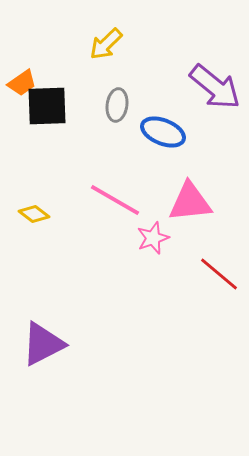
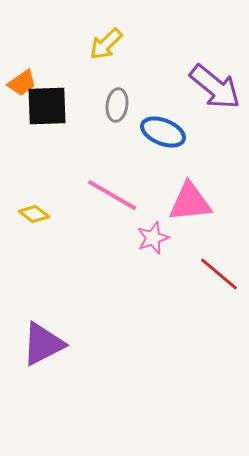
pink line: moved 3 px left, 5 px up
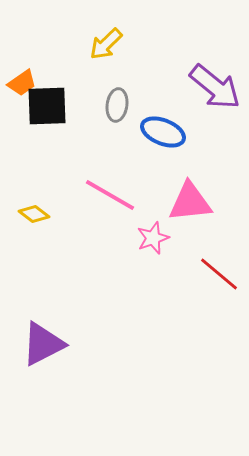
pink line: moved 2 px left
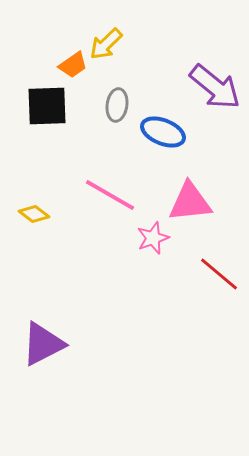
orange trapezoid: moved 51 px right, 18 px up
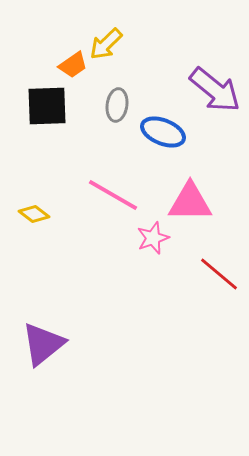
purple arrow: moved 3 px down
pink line: moved 3 px right
pink triangle: rotated 6 degrees clockwise
purple triangle: rotated 12 degrees counterclockwise
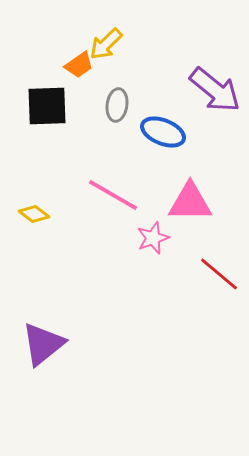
orange trapezoid: moved 6 px right
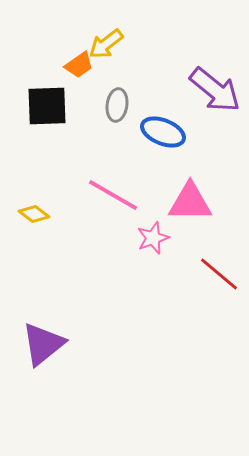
yellow arrow: rotated 6 degrees clockwise
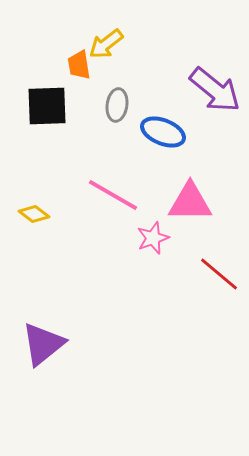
orange trapezoid: rotated 116 degrees clockwise
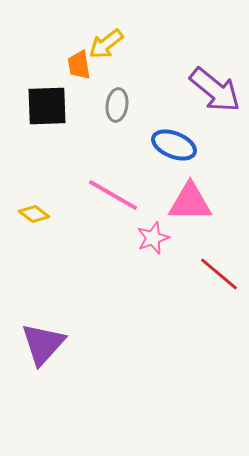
blue ellipse: moved 11 px right, 13 px down
purple triangle: rotated 9 degrees counterclockwise
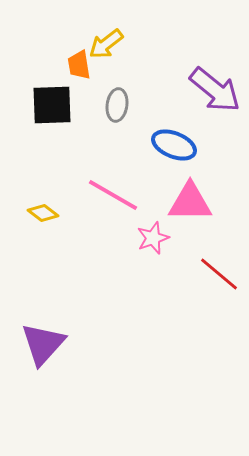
black square: moved 5 px right, 1 px up
yellow diamond: moved 9 px right, 1 px up
